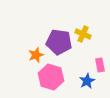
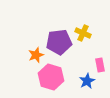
yellow cross: moved 1 px up
purple pentagon: rotated 15 degrees counterclockwise
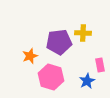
yellow cross: rotated 21 degrees counterclockwise
orange star: moved 6 px left, 1 px down
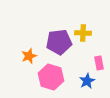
orange star: moved 1 px left
pink rectangle: moved 1 px left, 2 px up
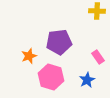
yellow cross: moved 14 px right, 22 px up
pink rectangle: moved 1 px left, 6 px up; rotated 24 degrees counterclockwise
blue star: moved 1 px up
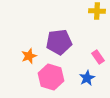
blue star: moved 2 px up
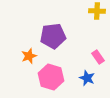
purple pentagon: moved 6 px left, 6 px up
blue star: rotated 21 degrees counterclockwise
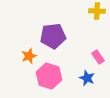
pink hexagon: moved 2 px left, 1 px up
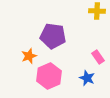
purple pentagon: rotated 15 degrees clockwise
pink hexagon: rotated 20 degrees clockwise
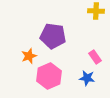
yellow cross: moved 1 px left
pink rectangle: moved 3 px left
blue star: rotated 14 degrees counterclockwise
